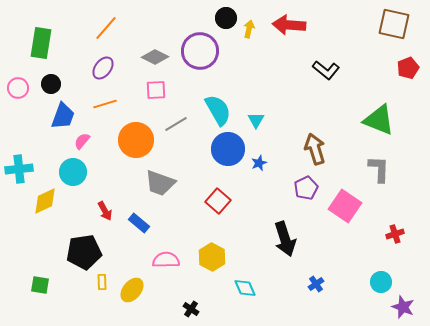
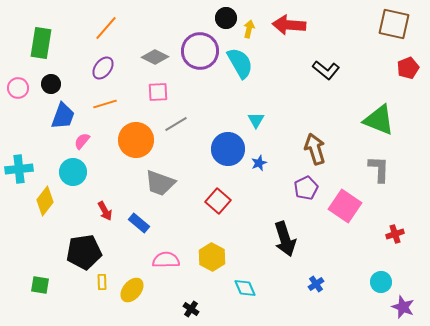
pink square at (156, 90): moved 2 px right, 2 px down
cyan semicircle at (218, 110): moved 22 px right, 47 px up
yellow diamond at (45, 201): rotated 28 degrees counterclockwise
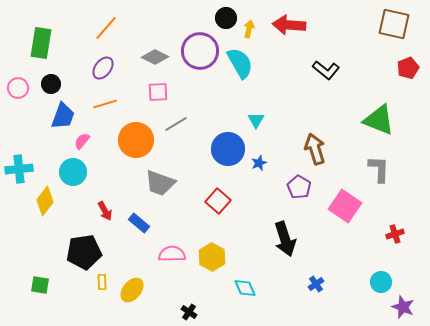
purple pentagon at (306, 188): moved 7 px left, 1 px up; rotated 15 degrees counterclockwise
pink semicircle at (166, 260): moved 6 px right, 6 px up
black cross at (191, 309): moved 2 px left, 3 px down
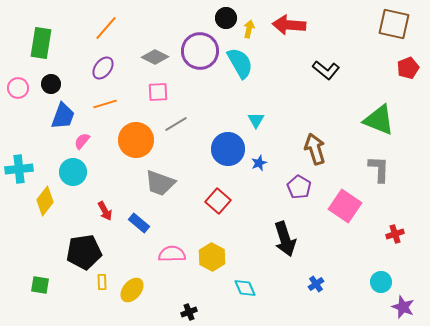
black cross at (189, 312): rotated 35 degrees clockwise
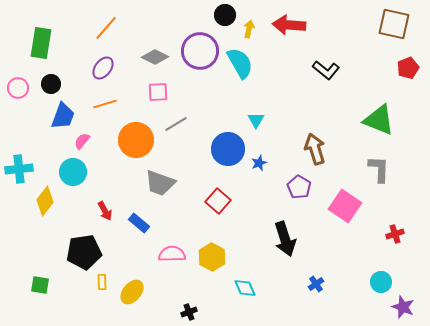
black circle at (226, 18): moved 1 px left, 3 px up
yellow ellipse at (132, 290): moved 2 px down
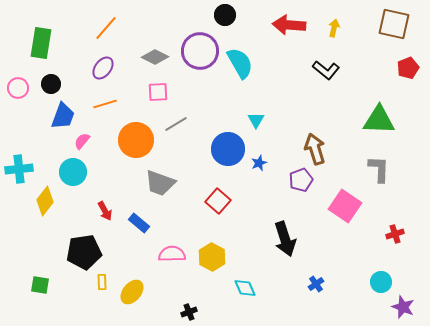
yellow arrow at (249, 29): moved 85 px right, 1 px up
green triangle at (379, 120): rotated 20 degrees counterclockwise
purple pentagon at (299, 187): moved 2 px right, 7 px up; rotated 20 degrees clockwise
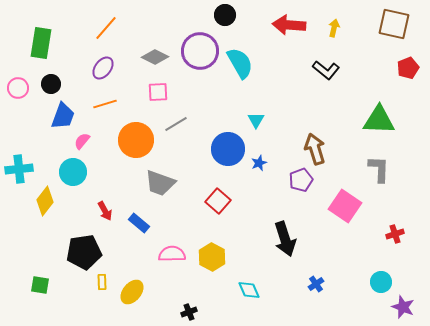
cyan diamond at (245, 288): moved 4 px right, 2 px down
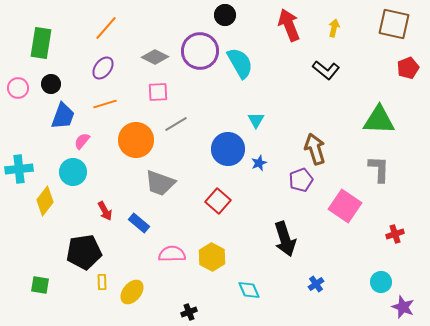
red arrow at (289, 25): rotated 64 degrees clockwise
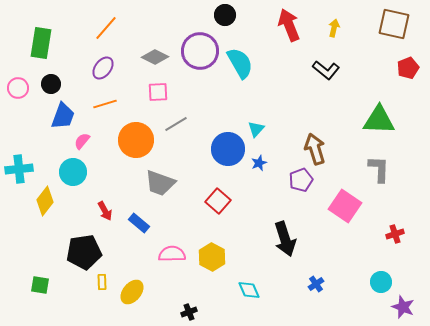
cyan triangle at (256, 120): moved 9 px down; rotated 12 degrees clockwise
